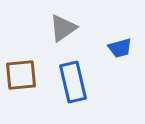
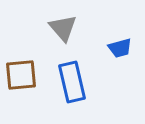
gray triangle: rotated 36 degrees counterclockwise
blue rectangle: moved 1 px left
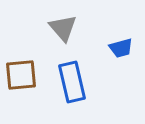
blue trapezoid: moved 1 px right
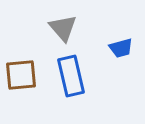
blue rectangle: moved 1 px left, 6 px up
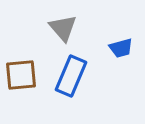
blue rectangle: rotated 36 degrees clockwise
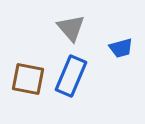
gray triangle: moved 8 px right
brown square: moved 7 px right, 4 px down; rotated 16 degrees clockwise
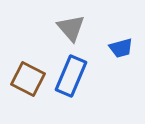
brown square: rotated 16 degrees clockwise
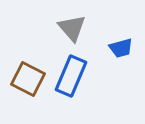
gray triangle: moved 1 px right
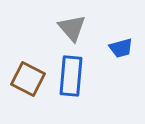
blue rectangle: rotated 18 degrees counterclockwise
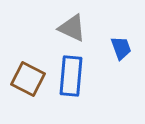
gray triangle: rotated 24 degrees counterclockwise
blue trapezoid: rotated 95 degrees counterclockwise
